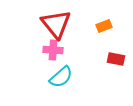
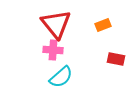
orange rectangle: moved 1 px left, 1 px up
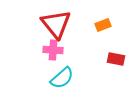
cyan semicircle: moved 1 px right, 1 px down
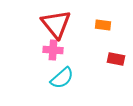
orange rectangle: rotated 28 degrees clockwise
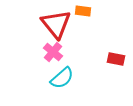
orange rectangle: moved 20 px left, 14 px up
pink cross: moved 2 px down; rotated 36 degrees clockwise
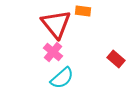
red rectangle: rotated 30 degrees clockwise
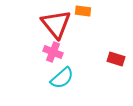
pink cross: rotated 18 degrees counterclockwise
red rectangle: rotated 24 degrees counterclockwise
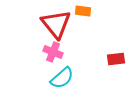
red rectangle: rotated 24 degrees counterclockwise
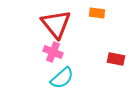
orange rectangle: moved 14 px right, 2 px down
red rectangle: rotated 18 degrees clockwise
